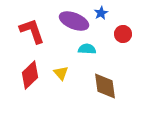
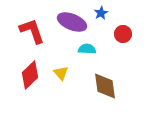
purple ellipse: moved 2 px left, 1 px down
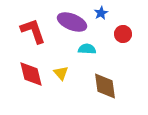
red L-shape: moved 1 px right
red diamond: moved 1 px right, 1 px up; rotated 60 degrees counterclockwise
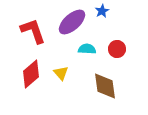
blue star: moved 1 px right, 2 px up
purple ellipse: rotated 64 degrees counterclockwise
red circle: moved 6 px left, 15 px down
red diamond: rotated 64 degrees clockwise
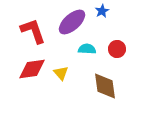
red diamond: moved 1 px right, 5 px up; rotated 32 degrees clockwise
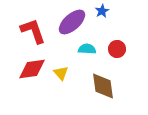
brown diamond: moved 2 px left
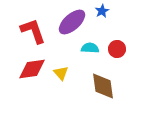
cyan semicircle: moved 3 px right, 1 px up
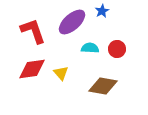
brown diamond: rotated 72 degrees counterclockwise
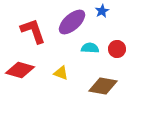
red diamond: moved 12 px left, 1 px down; rotated 24 degrees clockwise
yellow triangle: rotated 28 degrees counterclockwise
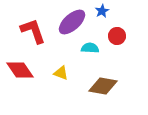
red circle: moved 13 px up
red diamond: rotated 40 degrees clockwise
